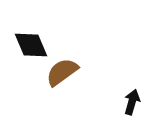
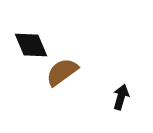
black arrow: moved 11 px left, 5 px up
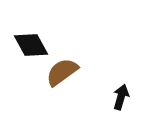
black diamond: rotated 6 degrees counterclockwise
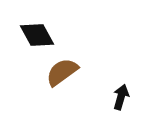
black diamond: moved 6 px right, 10 px up
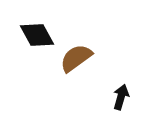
brown semicircle: moved 14 px right, 14 px up
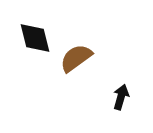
black diamond: moved 2 px left, 3 px down; rotated 15 degrees clockwise
